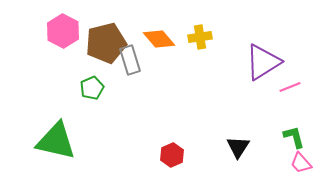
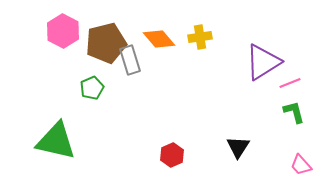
pink line: moved 4 px up
green L-shape: moved 25 px up
pink trapezoid: moved 2 px down
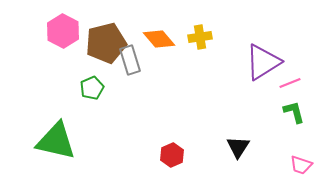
pink trapezoid: rotated 30 degrees counterclockwise
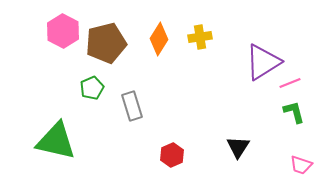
orange diamond: rotated 72 degrees clockwise
gray rectangle: moved 2 px right, 46 px down
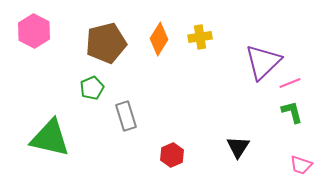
pink hexagon: moved 29 px left
purple triangle: rotated 12 degrees counterclockwise
gray rectangle: moved 6 px left, 10 px down
green L-shape: moved 2 px left
green triangle: moved 6 px left, 3 px up
